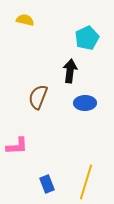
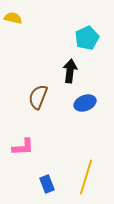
yellow semicircle: moved 12 px left, 2 px up
blue ellipse: rotated 20 degrees counterclockwise
pink L-shape: moved 6 px right, 1 px down
yellow line: moved 5 px up
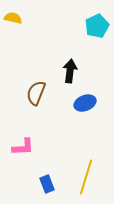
cyan pentagon: moved 10 px right, 12 px up
brown semicircle: moved 2 px left, 4 px up
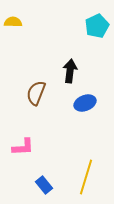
yellow semicircle: moved 4 px down; rotated 12 degrees counterclockwise
blue rectangle: moved 3 px left, 1 px down; rotated 18 degrees counterclockwise
